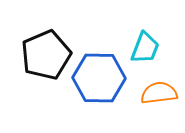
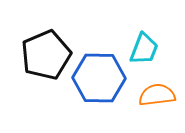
cyan trapezoid: moved 1 px left, 1 px down
orange semicircle: moved 2 px left, 2 px down
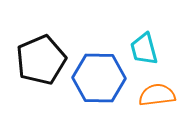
cyan trapezoid: rotated 144 degrees clockwise
black pentagon: moved 5 px left, 5 px down
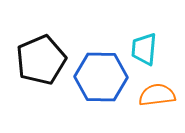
cyan trapezoid: rotated 20 degrees clockwise
blue hexagon: moved 2 px right, 1 px up
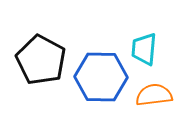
black pentagon: rotated 21 degrees counterclockwise
orange semicircle: moved 3 px left
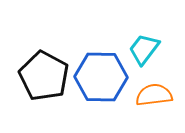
cyan trapezoid: rotated 32 degrees clockwise
black pentagon: moved 3 px right, 16 px down
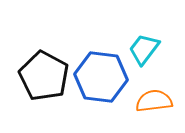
blue hexagon: rotated 6 degrees clockwise
orange semicircle: moved 6 px down
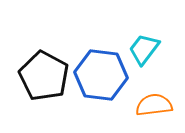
blue hexagon: moved 2 px up
orange semicircle: moved 4 px down
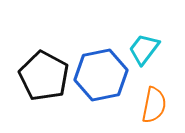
blue hexagon: rotated 18 degrees counterclockwise
orange semicircle: rotated 108 degrees clockwise
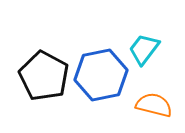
orange semicircle: rotated 87 degrees counterclockwise
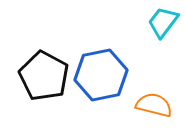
cyan trapezoid: moved 19 px right, 27 px up
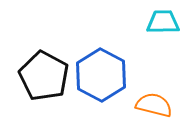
cyan trapezoid: rotated 52 degrees clockwise
blue hexagon: rotated 21 degrees counterclockwise
